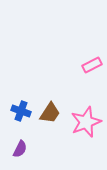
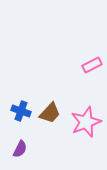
brown trapezoid: rotated 10 degrees clockwise
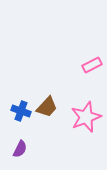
brown trapezoid: moved 3 px left, 6 px up
pink star: moved 5 px up
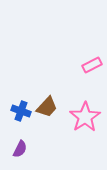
pink star: moved 1 px left; rotated 12 degrees counterclockwise
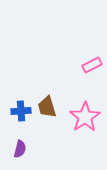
brown trapezoid: rotated 120 degrees clockwise
blue cross: rotated 24 degrees counterclockwise
purple semicircle: rotated 12 degrees counterclockwise
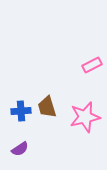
pink star: rotated 20 degrees clockwise
purple semicircle: rotated 42 degrees clockwise
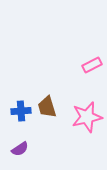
pink star: moved 2 px right
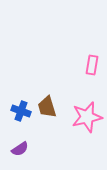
pink rectangle: rotated 54 degrees counterclockwise
blue cross: rotated 24 degrees clockwise
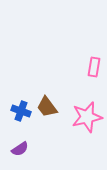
pink rectangle: moved 2 px right, 2 px down
brown trapezoid: rotated 20 degrees counterclockwise
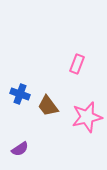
pink rectangle: moved 17 px left, 3 px up; rotated 12 degrees clockwise
brown trapezoid: moved 1 px right, 1 px up
blue cross: moved 1 px left, 17 px up
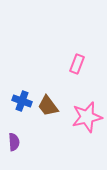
blue cross: moved 2 px right, 7 px down
purple semicircle: moved 6 px left, 7 px up; rotated 60 degrees counterclockwise
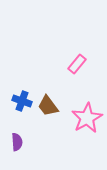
pink rectangle: rotated 18 degrees clockwise
pink star: moved 1 px down; rotated 16 degrees counterclockwise
purple semicircle: moved 3 px right
